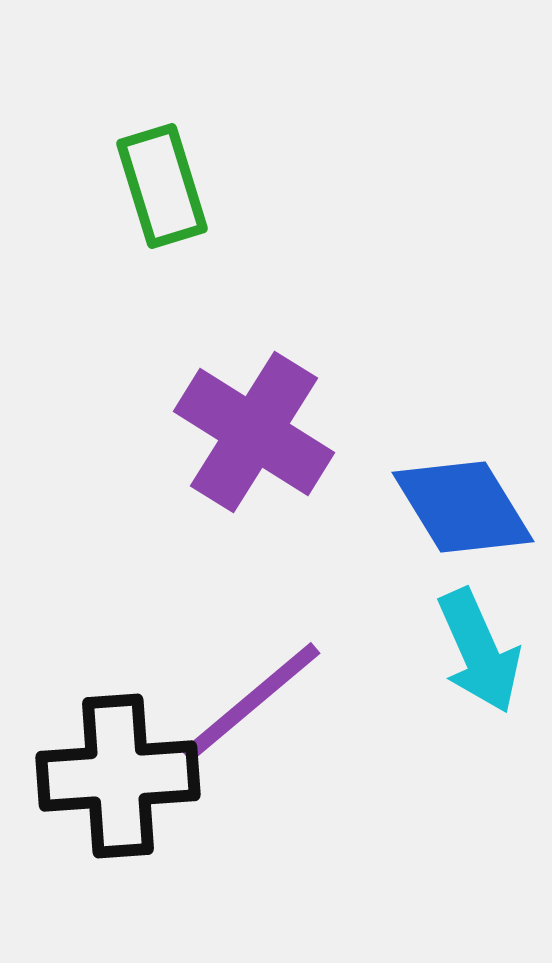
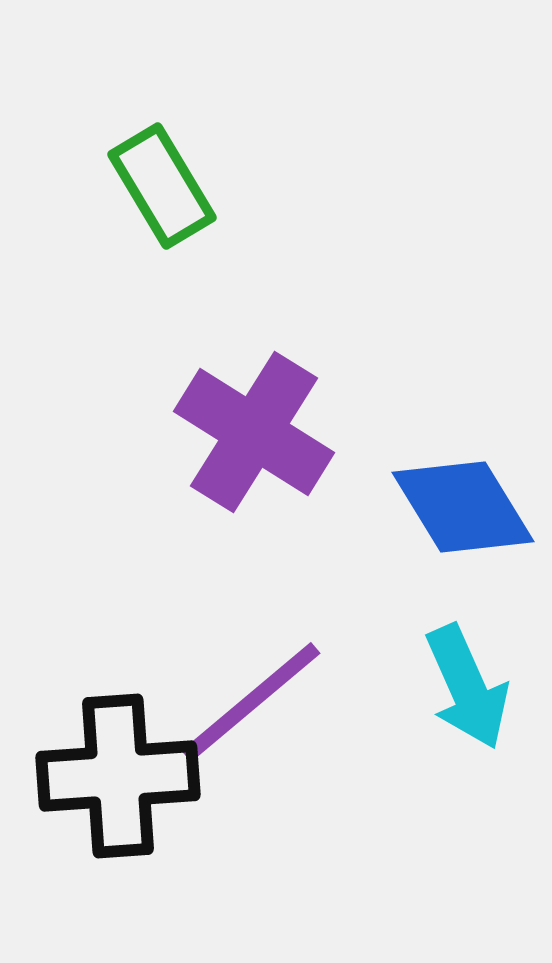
green rectangle: rotated 14 degrees counterclockwise
cyan arrow: moved 12 px left, 36 px down
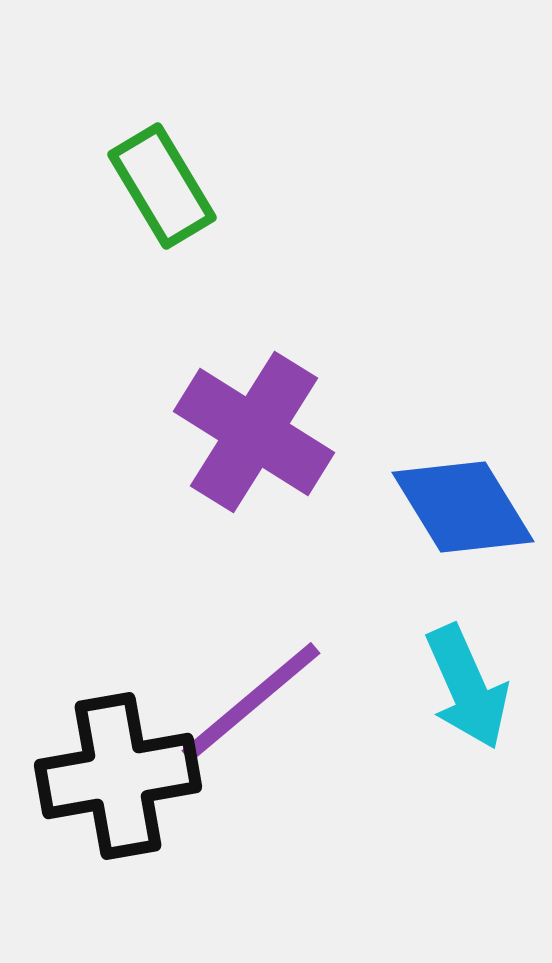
black cross: rotated 6 degrees counterclockwise
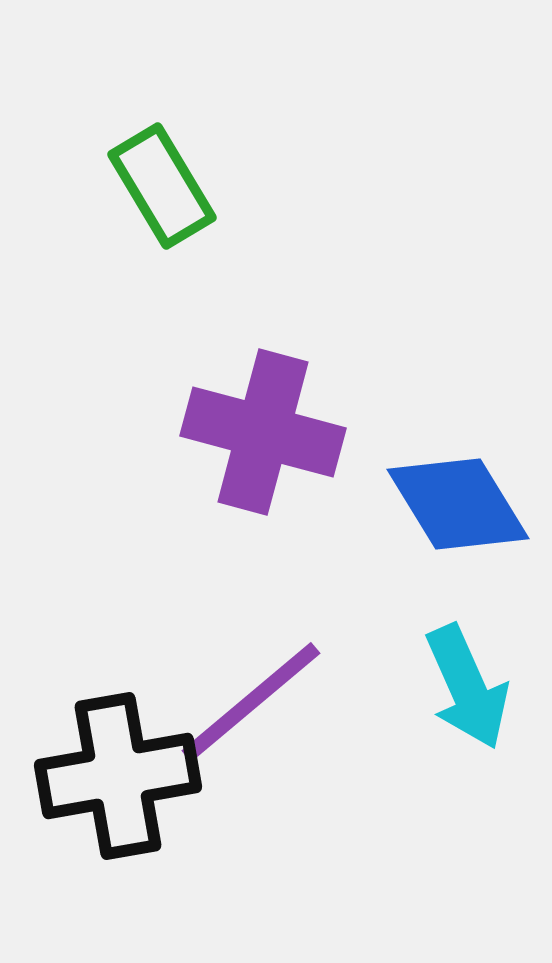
purple cross: moved 9 px right; rotated 17 degrees counterclockwise
blue diamond: moved 5 px left, 3 px up
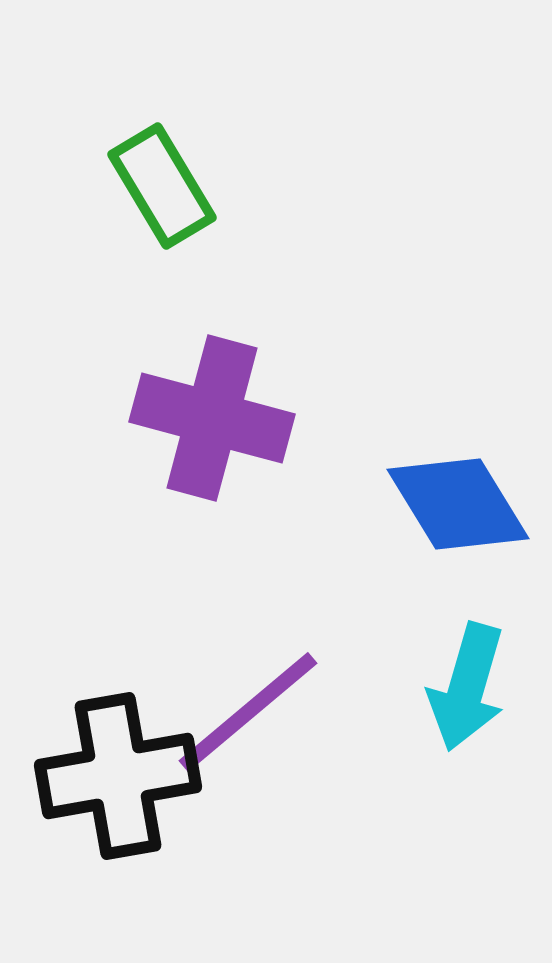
purple cross: moved 51 px left, 14 px up
cyan arrow: rotated 40 degrees clockwise
purple line: moved 3 px left, 10 px down
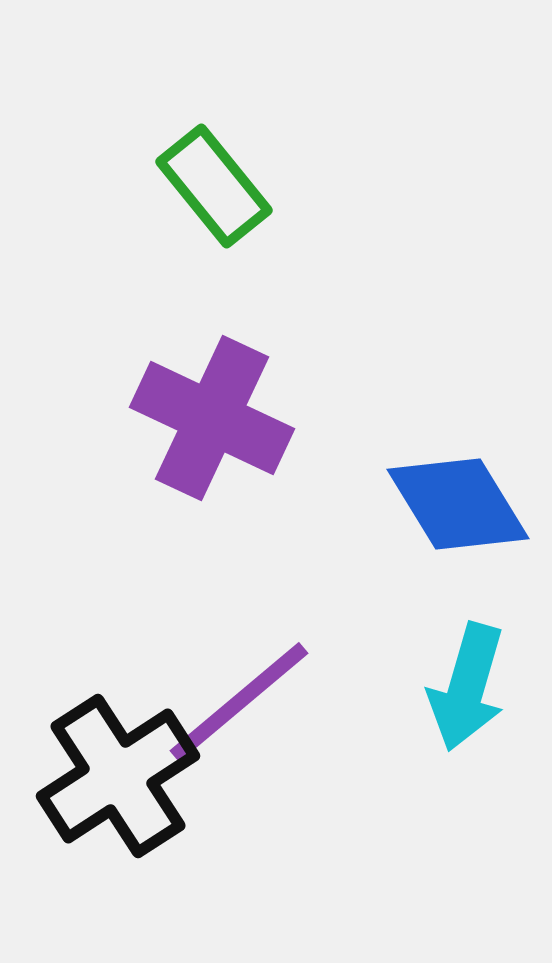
green rectangle: moved 52 px right; rotated 8 degrees counterclockwise
purple cross: rotated 10 degrees clockwise
purple line: moved 9 px left, 10 px up
black cross: rotated 23 degrees counterclockwise
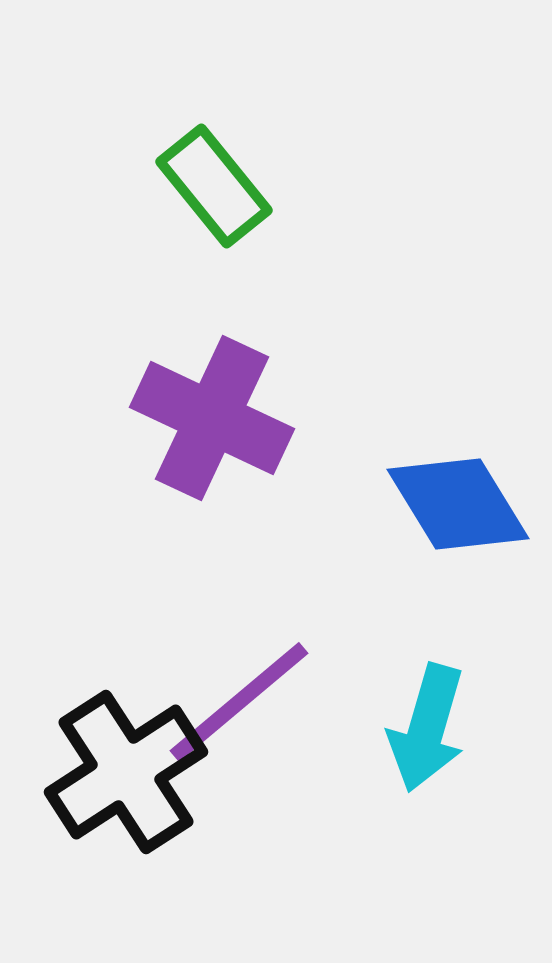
cyan arrow: moved 40 px left, 41 px down
black cross: moved 8 px right, 4 px up
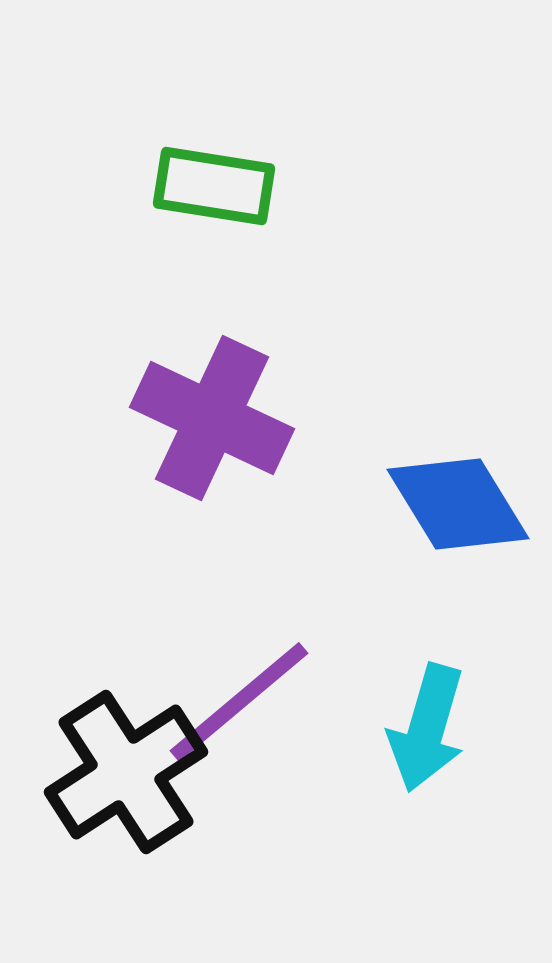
green rectangle: rotated 42 degrees counterclockwise
